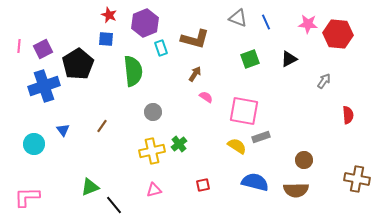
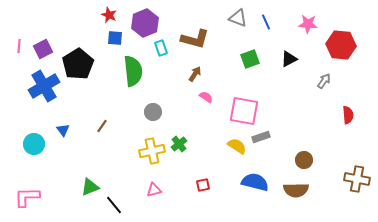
red hexagon: moved 3 px right, 11 px down
blue square: moved 9 px right, 1 px up
blue cross: rotated 12 degrees counterclockwise
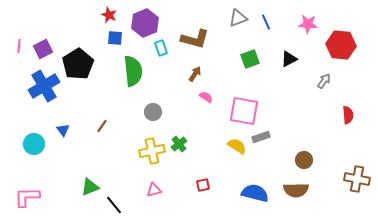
gray triangle: rotated 42 degrees counterclockwise
blue semicircle: moved 11 px down
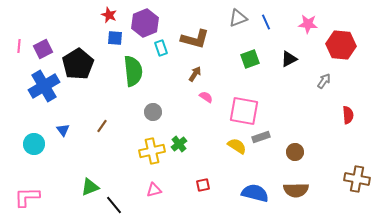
brown circle: moved 9 px left, 8 px up
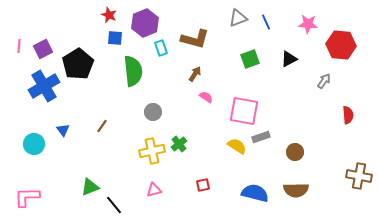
brown cross: moved 2 px right, 3 px up
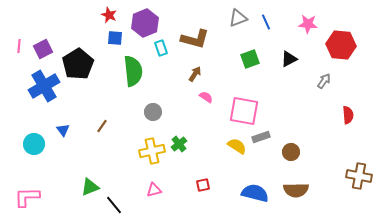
brown circle: moved 4 px left
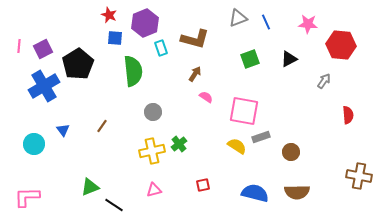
brown semicircle: moved 1 px right, 2 px down
black line: rotated 18 degrees counterclockwise
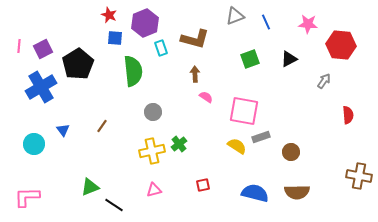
gray triangle: moved 3 px left, 2 px up
brown arrow: rotated 35 degrees counterclockwise
blue cross: moved 3 px left, 1 px down
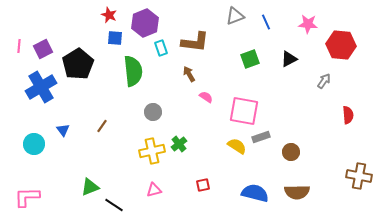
brown L-shape: moved 3 px down; rotated 8 degrees counterclockwise
brown arrow: moved 6 px left; rotated 28 degrees counterclockwise
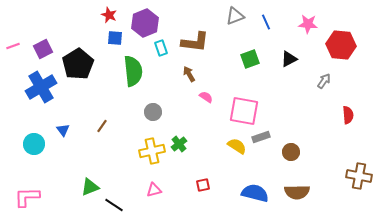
pink line: moved 6 px left; rotated 64 degrees clockwise
